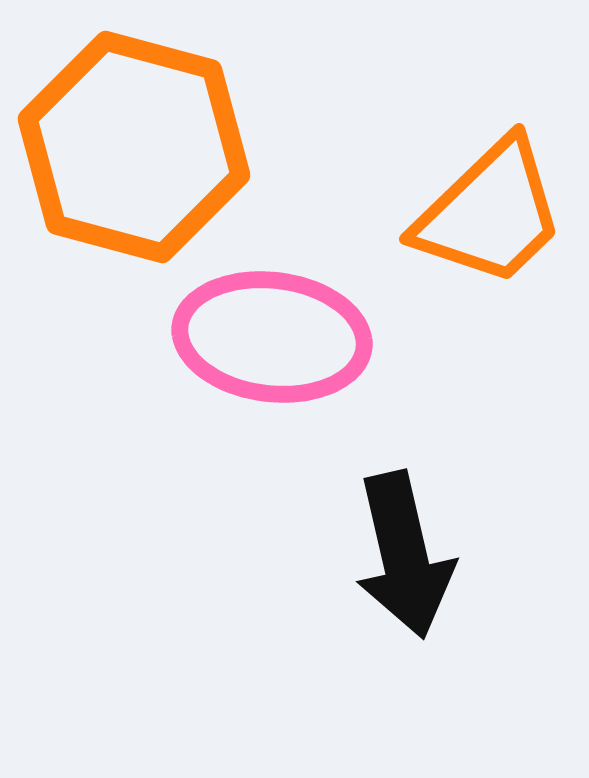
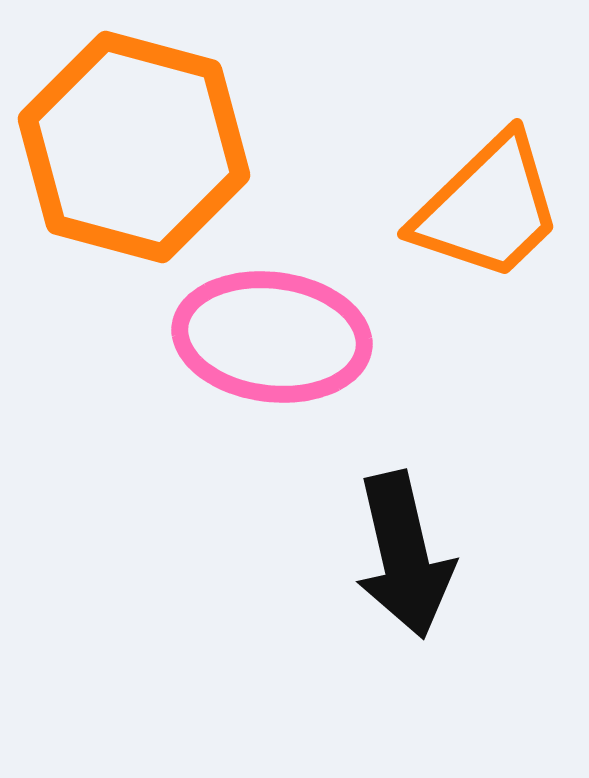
orange trapezoid: moved 2 px left, 5 px up
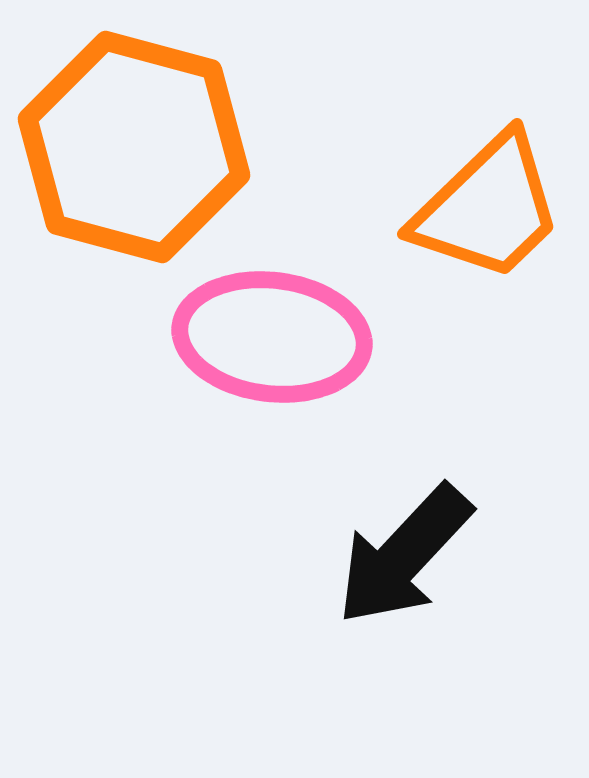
black arrow: rotated 56 degrees clockwise
